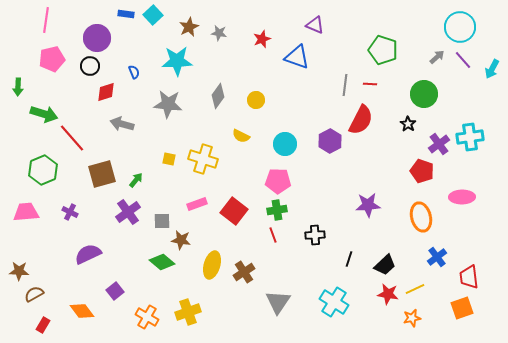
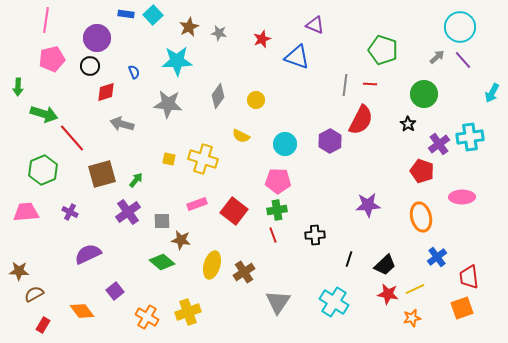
cyan arrow at (492, 69): moved 24 px down
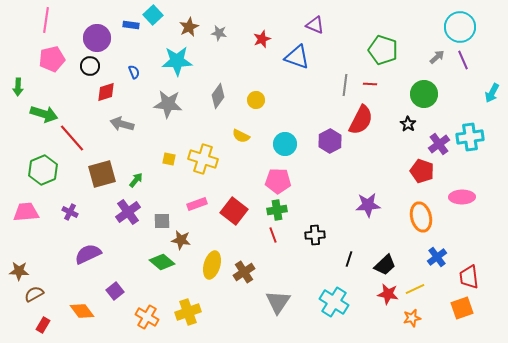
blue rectangle at (126, 14): moved 5 px right, 11 px down
purple line at (463, 60): rotated 18 degrees clockwise
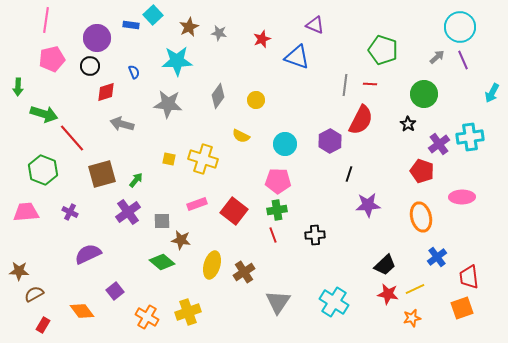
green hexagon at (43, 170): rotated 16 degrees counterclockwise
black line at (349, 259): moved 85 px up
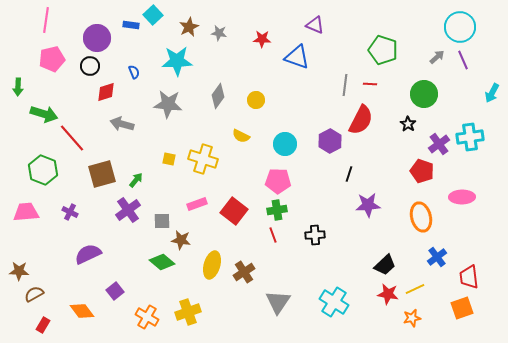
red star at (262, 39): rotated 24 degrees clockwise
purple cross at (128, 212): moved 2 px up
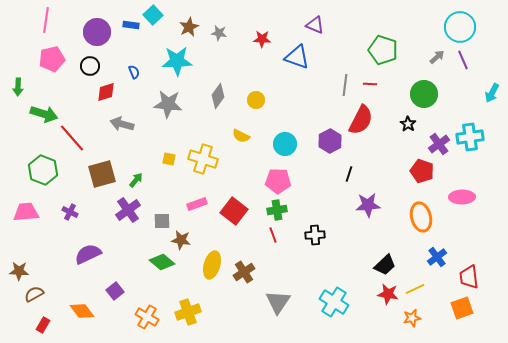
purple circle at (97, 38): moved 6 px up
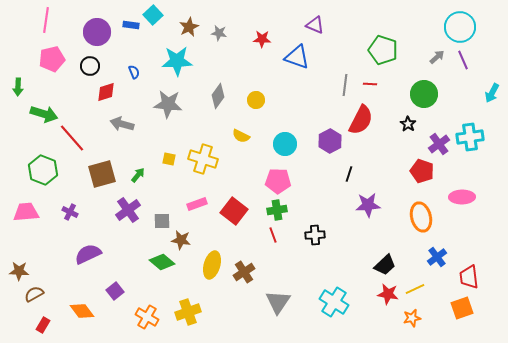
green arrow at (136, 180): moved 2 px right, 5 px up
